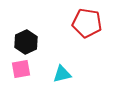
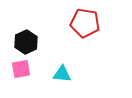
red pentagon: moved 2 px left
cyan triangle: rotated 18 degrees clockwise
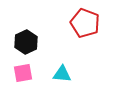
red pentagon: rotated 12 degrees clockwise
pink square: moved 2 px right, 4 px down
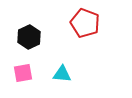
black hexagon: moved 3 px right, 5 px up
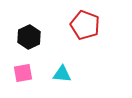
red pentagon: moved 2 px down
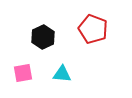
red pentagon: moved 8 px right, 4 px down
black hexagon: moved 14 px right
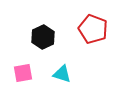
cyan triangle: rotated 12 degrees clockwise
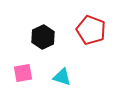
red pentagon: moved 2 px left, 1 px down
cyan triangle: moved 3 px down
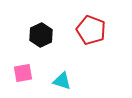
black hexagon: moved 2 px left, 2 px up
cyan triangle: moved 4 px down
